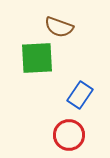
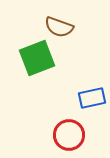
green square: rotated 18 degrees counterclockwise
blue rectangle: moved 12 px right, 3 px down; rotated 44 degrees clockwise
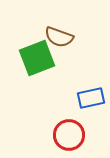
brown semicircle: moved 10 px down
blue rectangle: moved 1 px left
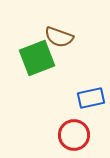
red circle: moved 5 px right
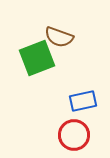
blue rectangle: moved 8 px left, 3 px down
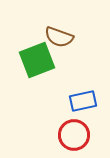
green square: moved 2 px down
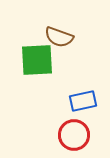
green square: rotated 18 degrees clockwise
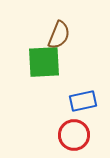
brown semicircle: moved 2 px up; rotated 88 degrees counterclockwise
green square: moved 7 px right, 2 px down
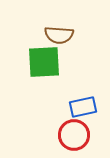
brown semicircle: rotated 72 degrees clockwise
blue rectangle: moved 6 px down
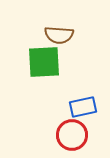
red circle: moved 2 px left
